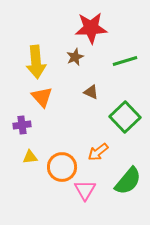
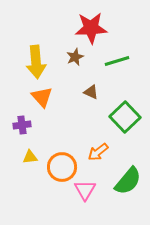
green line: moved 8 px left
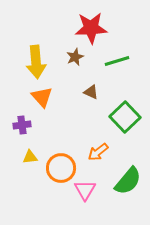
orange circle: moved 1 px left, 1 px down
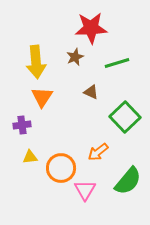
green line: moved 2 px down
orange triangle: rotated 15 degrees clockwise
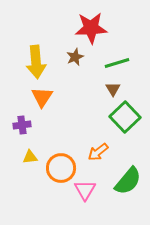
brown triangle: moved 22 px right, 3 px up; rotated 35 degrees clockwise
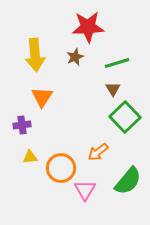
red star: moved 3 px left, 1 px up
yellow arrow: moved 1 px left, 7 px up
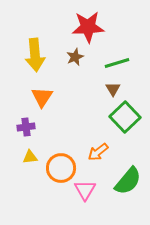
purple cross: moved 4 px right, 2 px down
